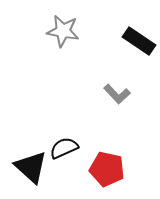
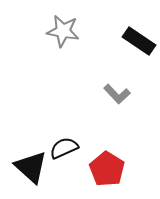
red pentagon: rotated 20 degrees clockwise
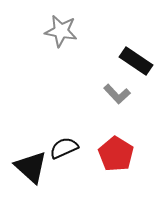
gray star: moved 2 px left
black rectangle: moved 3 px left, 20 px down
red pentagon: moved 9 px right, 15 px up
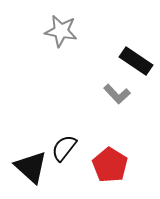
black semicircle: rotated 28 degrees counterclockwise
red pentagon: moved 6 px left, 11 px down
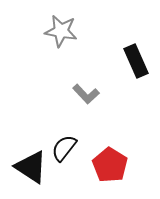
black rectangle: rotated 32 degrees clockwise
gray L-shape: moved 31 px left
black triangle: rotated 9 degrees counterclockwise
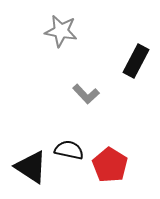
black rectangle: rotated 52 degrees clockwise
black semicircle: moved 5 px right, 2 px down; rotated 64 degrees clockwise
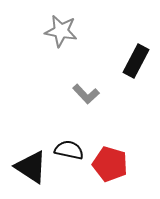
red pentagon: moved 1 px up; rotated 16 degrees counterclockwise
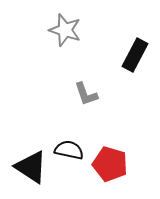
gray star: moved 4 px right, 1 px up; rotated 8 degrees clockwise
black rectangle: moved 1 px left, 6 px up
gray L-shape: rotated 24 degrees clockwise
